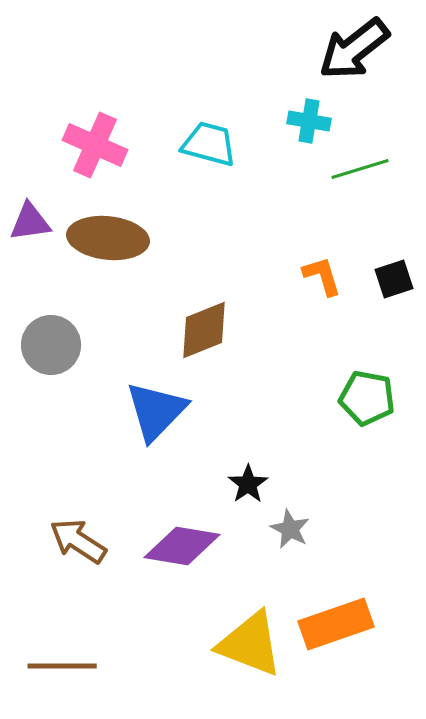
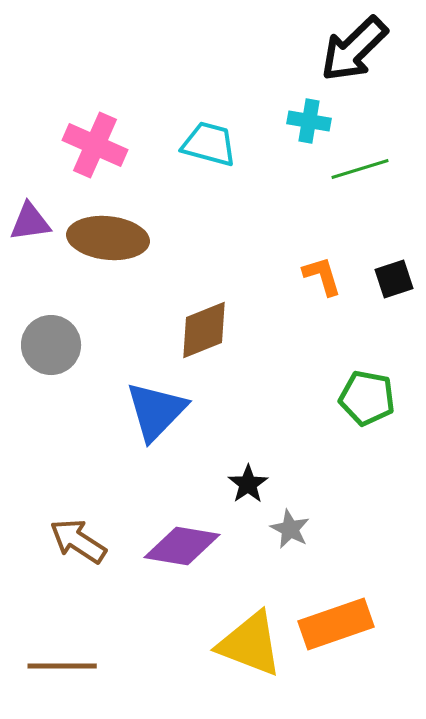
black arrow: rotated 6 degrees counterclockwise
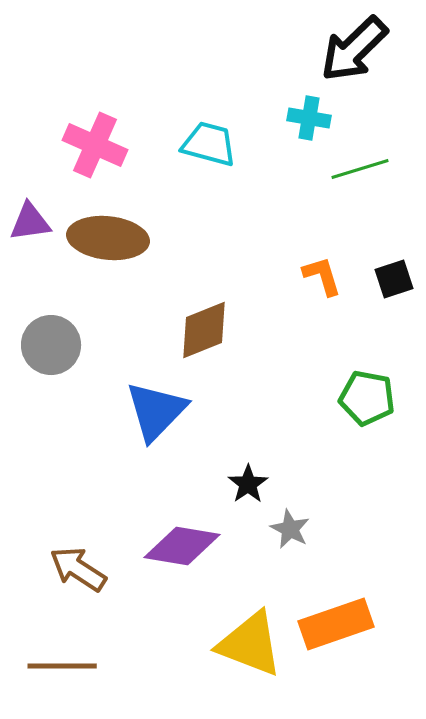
cyan cross: moved 3 px up
brown arrow: moved 28 px down
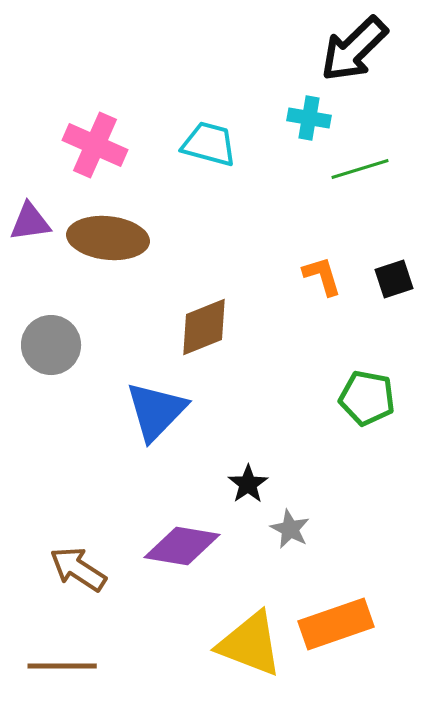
brown diamond: moved 3 px up
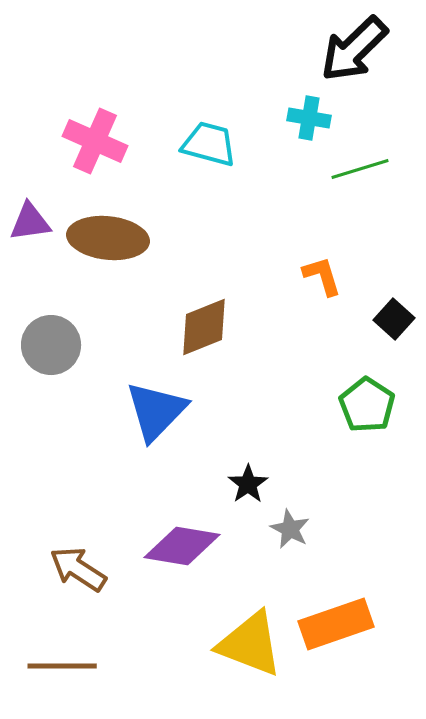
pink cross: moved 4 px up
black square: moved 40 px down; rotated 30 degrees counterclockwise
green pentagon: moved 7 px down; rotated 22 degrees clockwise
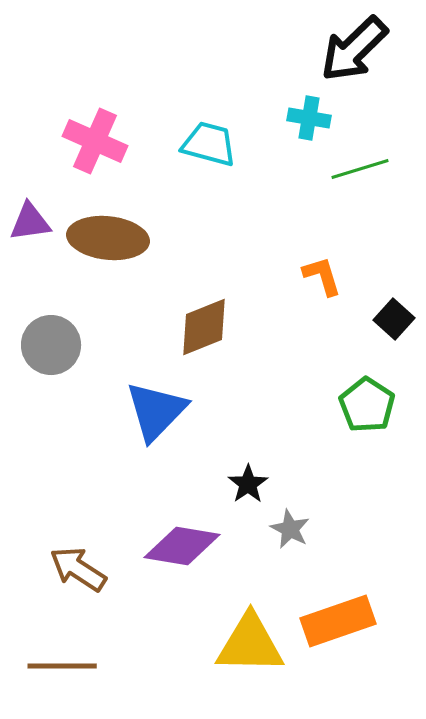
orange rectangle: moved 2 px right, 3 px up
yellow triangle: rotated 20 degrees counterclockwise
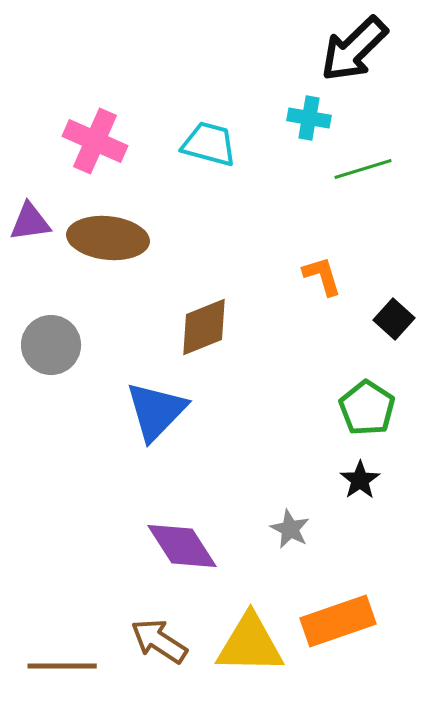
green line: moved 3 px right
green pentagon: moved 3 px down
black star: moved 112 px right, 4 px up
purple diamond: rotated 48 degrees clockwise
brown arrow: moved 81 px right, 72 px down
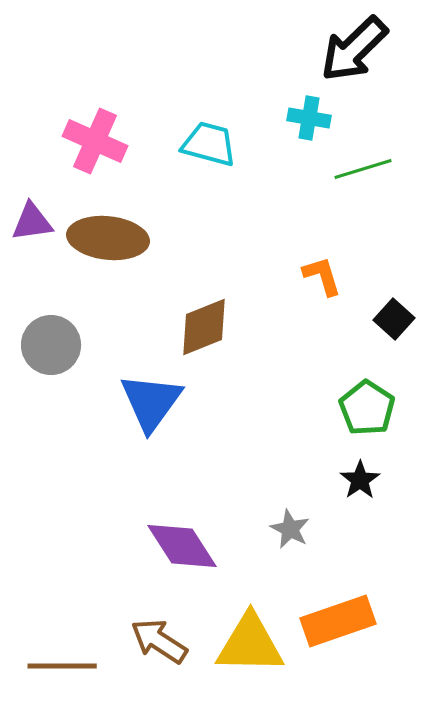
purple triangle: moved 2 px right
blue triangle: moved 5 px left, 9 px up; rotated 8 degrees counterclockwise
